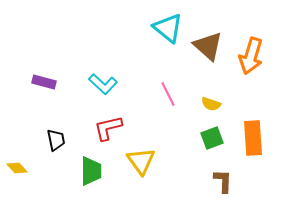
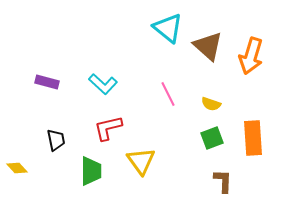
purple rectangle: moved 3 px right
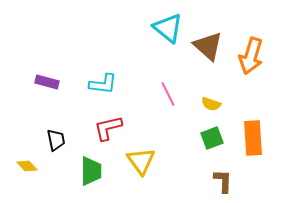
cyan L-shape: rotated 36 degrees counterclockwise
yellow diamond: moved 10 px right, 2 px up
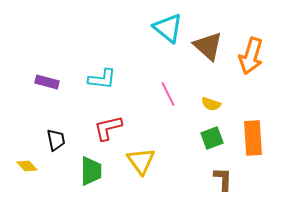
cyan L-shape: moved 1 px left, 5 px up
brown L-shape: moved 2 px up
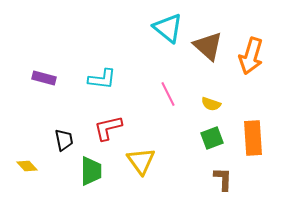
purple rectangle: moved 3 px left, 4 px up
black trapezoid: moved 8 px right
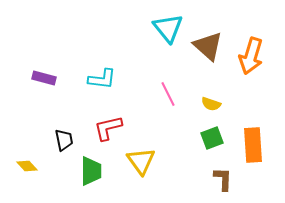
cyan triangle: rotated 12 degrees clockwise
orange rectangle: moved 7 px down
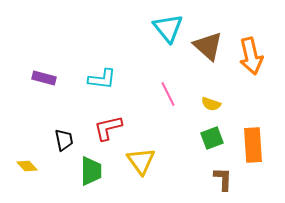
orange arrow: rotated 30 degrees counterclockwise
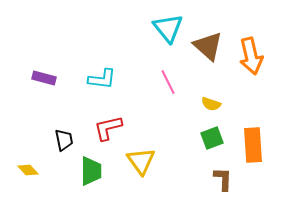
pink line: moved 12 px up
yellow diamond: moved 1 px right, 4 px down
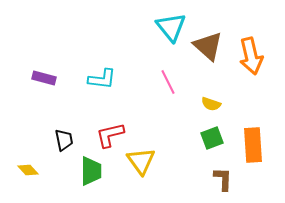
cyan triangle: moved 3 px right, 1 px up
red L-shape: moved 2 px right, 7 px down
